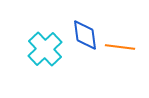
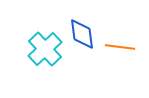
blue diamond: moved 3 px left, 1 px up
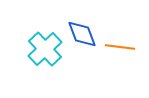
blue diamond: rotated 12 degrees counterclockwise
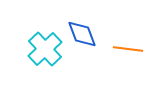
orange line: moved 8 px right, 2 px down
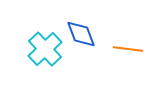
blue diamond: moved 1 px left
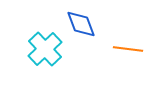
blue diamond: moved 10 px up
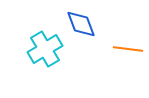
cyan cross: rotated 12 degrees clockwise
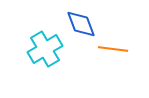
orange line: moved 15 px left
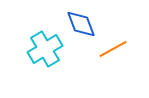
orange line: rotated 36 degrees counterclockwise
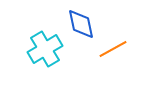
blue diamond: rotated 8 degrees clockwise
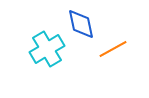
cyan cross: moved 2 px right
